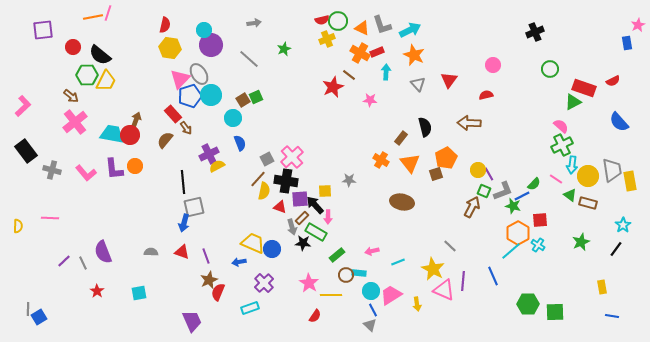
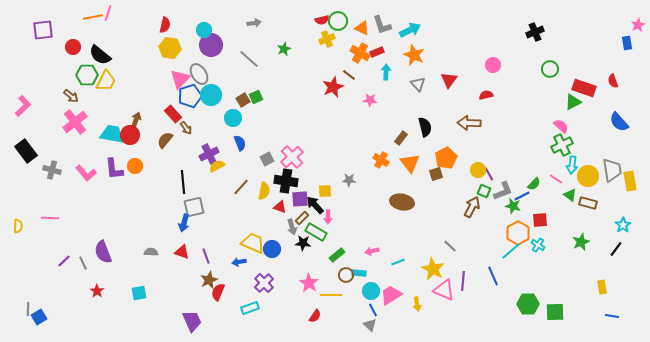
red semicircle at (613, 81): rotated 96 degrees clockwise
brown line at (258, 179): moved 17 px left, 8 px down
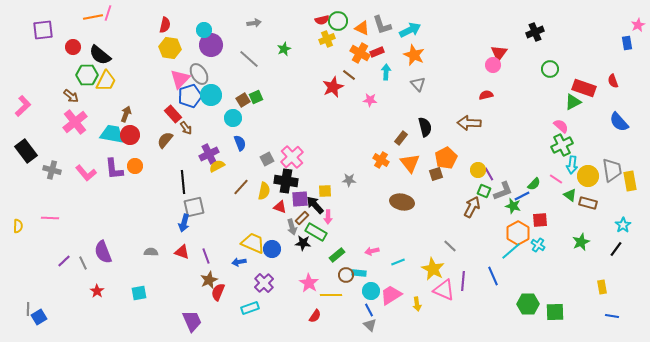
red triangle at (449, 80): moved 50 px right, 27 px up
brown arrow at (136, 120): moved 10 px left, 6 px up
blue line at (373, 310): moved 4 px left
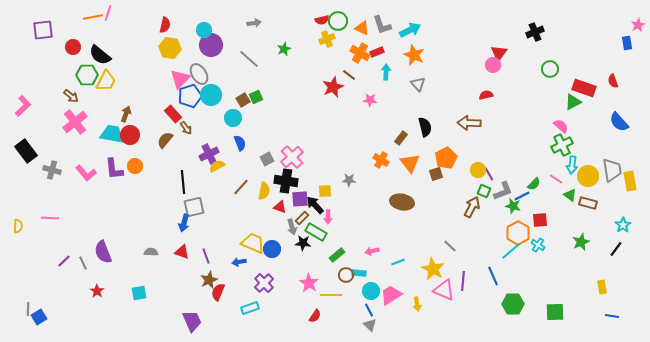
green hexagon at (528, 304): moved 15 px left
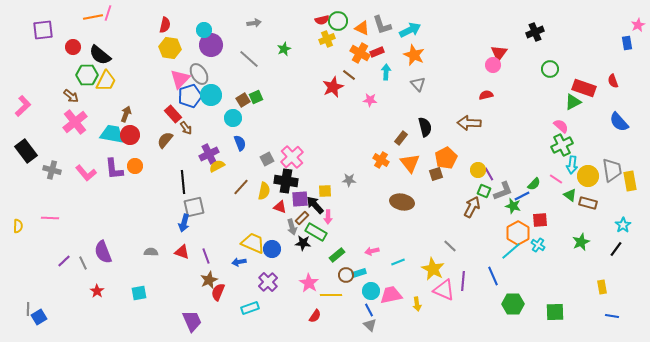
cyan rectangle at (359, 273): rotated 24 degrees counterclockwise
purple cross at (264, 283): moved 4 px right, 1 px up
pink trapezoid at (391, 295): rotated 20 degrees clockwise
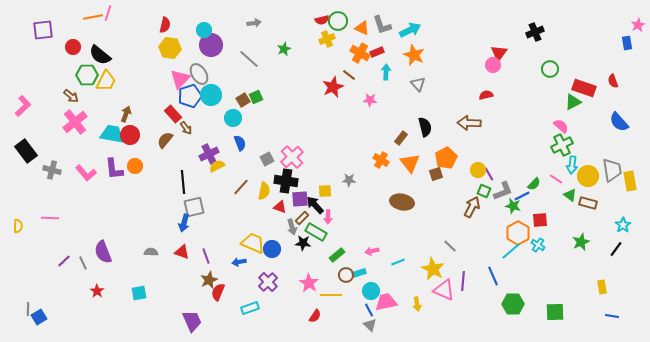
pink trapezoid at (391, 295): moved 5 px left, 7 px down
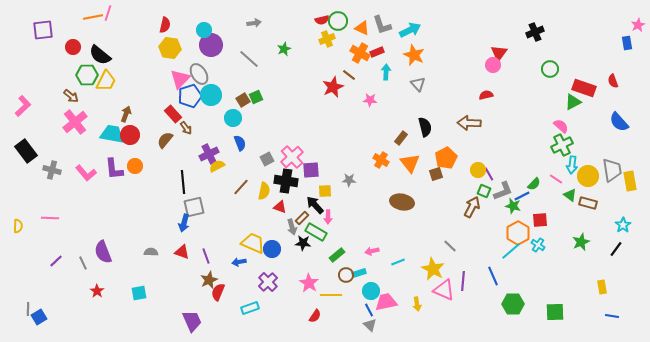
purple square at (300, 199): moved 11 px right, 29 px up
purple line at (64, 261): moved 8 px left
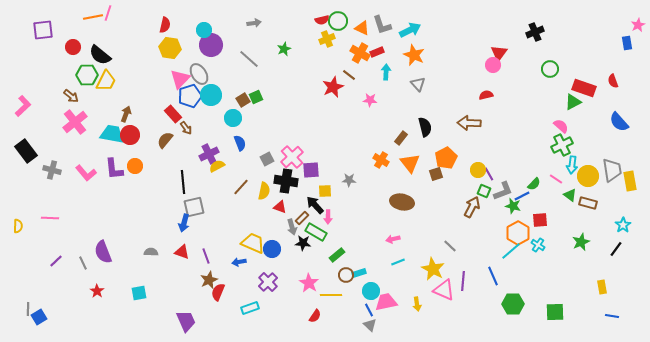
pink arrow at (372, 251): moved 21 px right, 12 px up
purple trapezoid at (192, 321): moved 6 px left
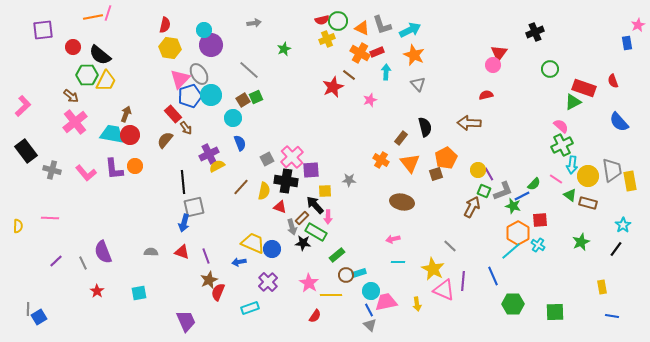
gray line at (249, 59): moved 11 px down
pink star at (370, 100): rotated 24 degrees counterclockwise
cyan line at (398, 262): rotated 24 degrees clockwise
